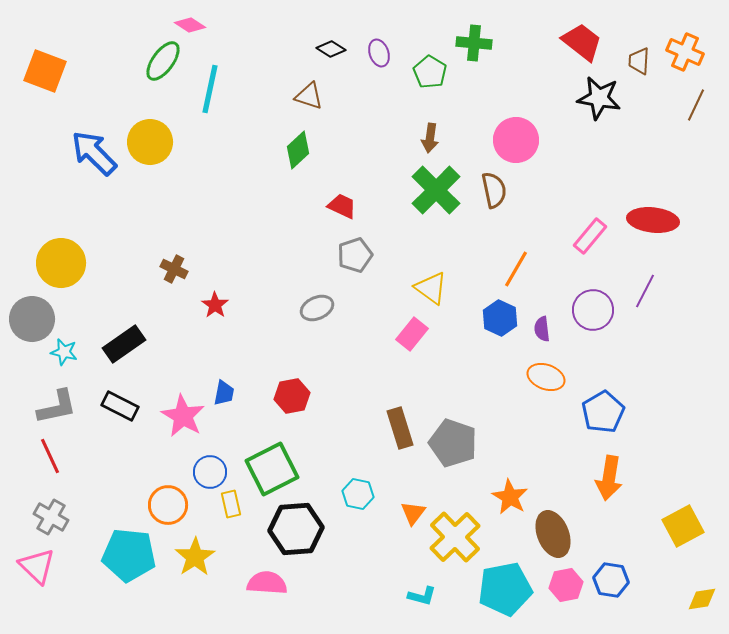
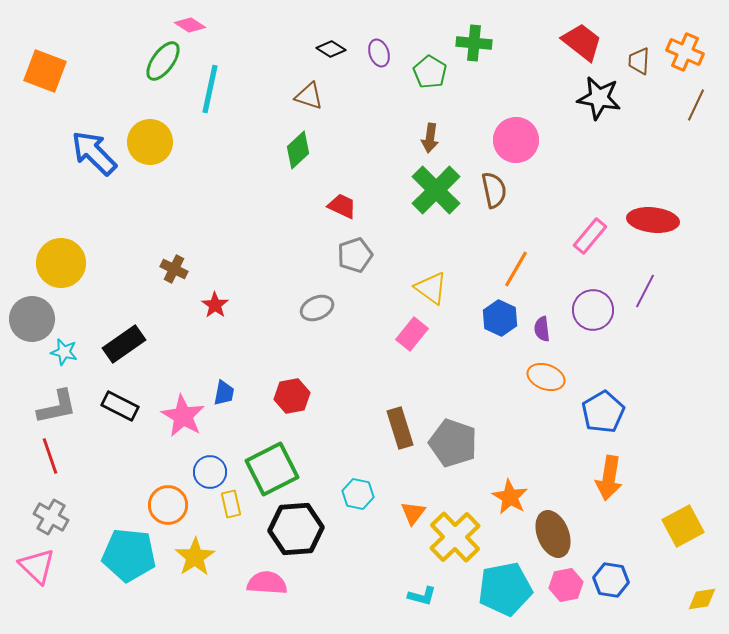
red line at (50, 456): rotated 6 degrees clockwise
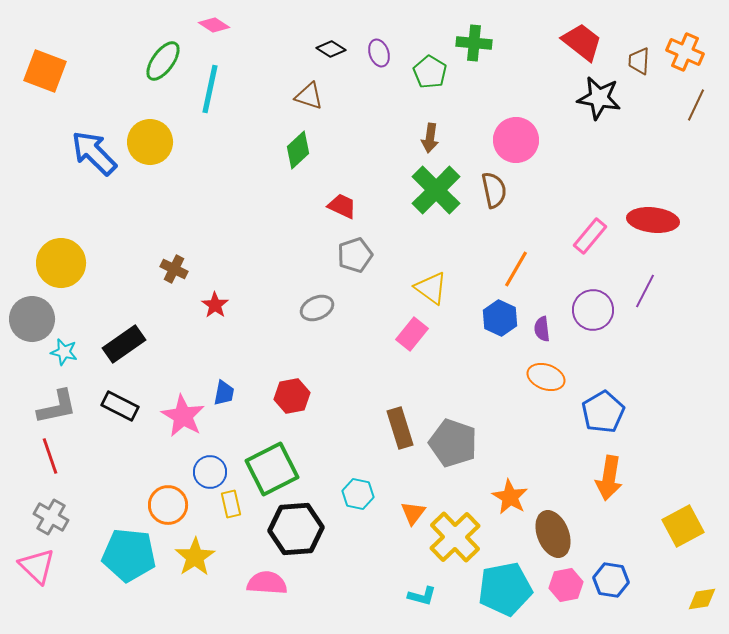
pink diamond at (190, 25): moved 24 px right
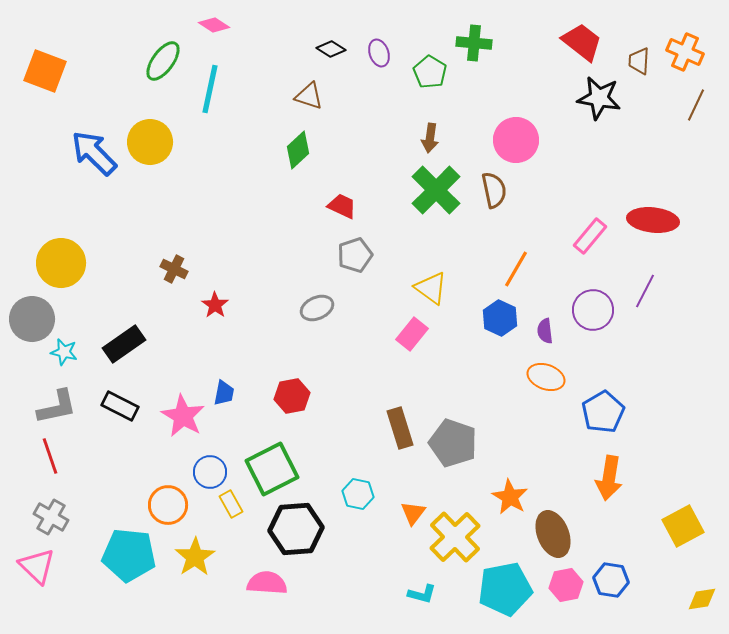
purple semicircle at (542, 329): moved 3 px right, 2 px down
yellow rectangle at (231, 504): rotated 16 degrees counterclockwise
cyan L-shape at (422, 596): moved 2 px up
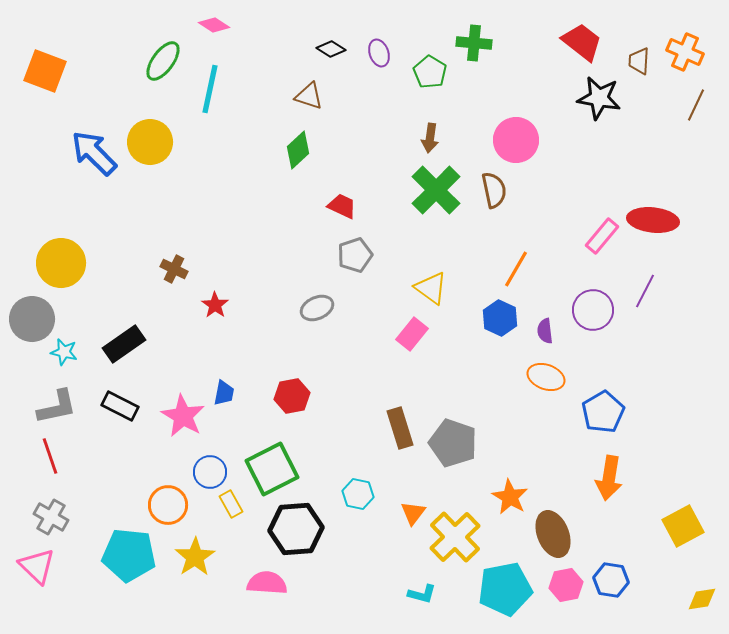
pink rectangle at (590, 236): moved 12 px right
